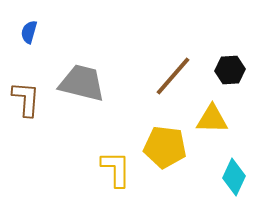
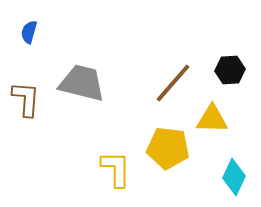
brown line: moved 7 px down
yellow pentagon: moved 3 px right, 1 px down
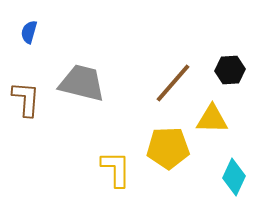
yellow pentagon: rotated 9 degrees counterclockwise
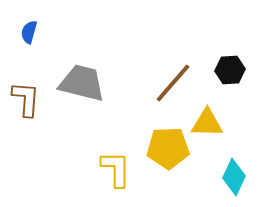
yellow triangle: moved 5 px left, 4 px down
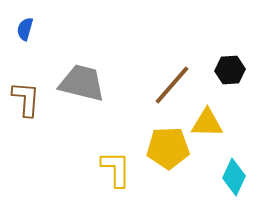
blue semicircle: moved 4 px left, 3 px up
brown line: moved 1 px left, 2 px down
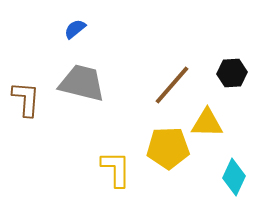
blue semicircle: moved 50 px right; rotated 35 degrees clockwise
black hexagon: moved 2 px right, 3 px down
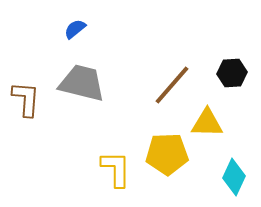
yellow pentagon: moved 1 px left, 6 px down
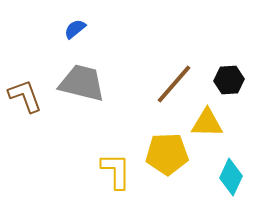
black hexagon: moved 3 px left, 7 px down
brown line: moved 2 px right, 1 px up
brown L-shape: moved 1 px left, 3 px up; rotated 24 degrees counterclockwise
yellow L-shape: moved 2 px down
cyan diamond: moved 3 px left
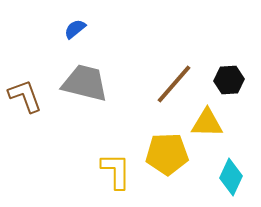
gray trapezoid: moved 3 px right
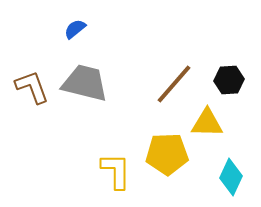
brown L-shape: moved 7 px right, 9 px up
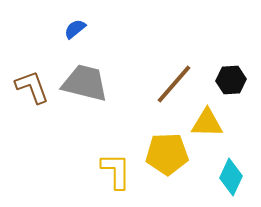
black hexagon: moved 2 px right
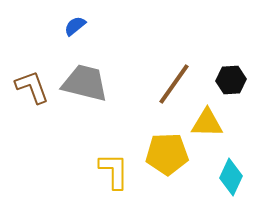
blue semicircle: moved 3 px up
brown line: rotated 6 degrees counterclockwise
yellow L-shape: moved 2 px left
